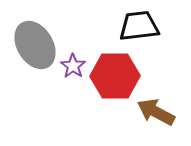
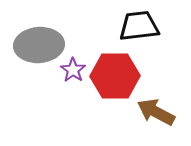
gray ellipse: moved 4 px right; rotated 63 degrees counterclockwise
purple star: moved 4 px down
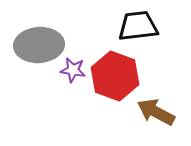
black trapezoid: moved 1 px left
purple star: rotated 25 degrees counterclockwise
red hexagon: rotated 21 degrees clockwise
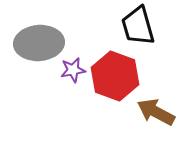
black trapezoid: rotated 99 degrees counterclockwise
gray ellipse: moved 2 px up
purple star: rotated 20 degrees counterclockwise
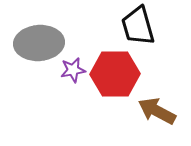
red hexagon: moved 2 px up; rotated 21 degrees counterclockwise
brown arrow: moved 1 px right, 1 px up
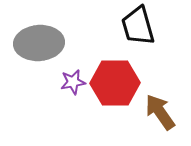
purple star: moved 12 px down
red hexagon: moved 9 px down
brown arrow: moved 3 px right, 1 px down; rotated 27 degrees clockwise
